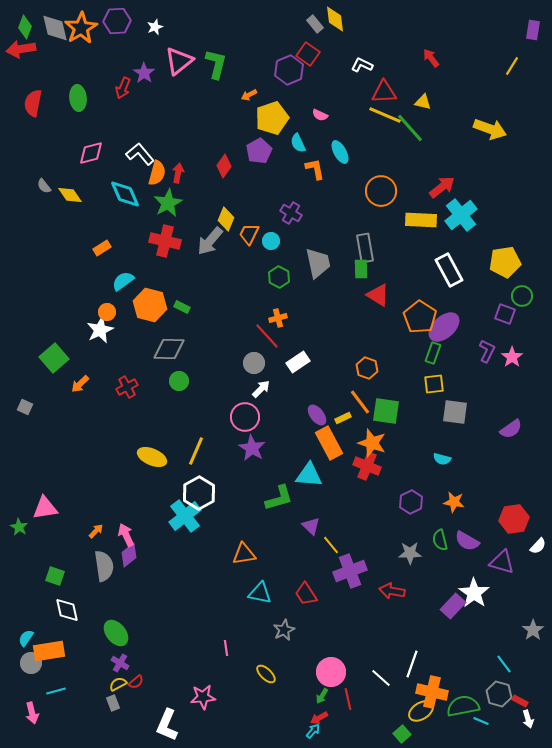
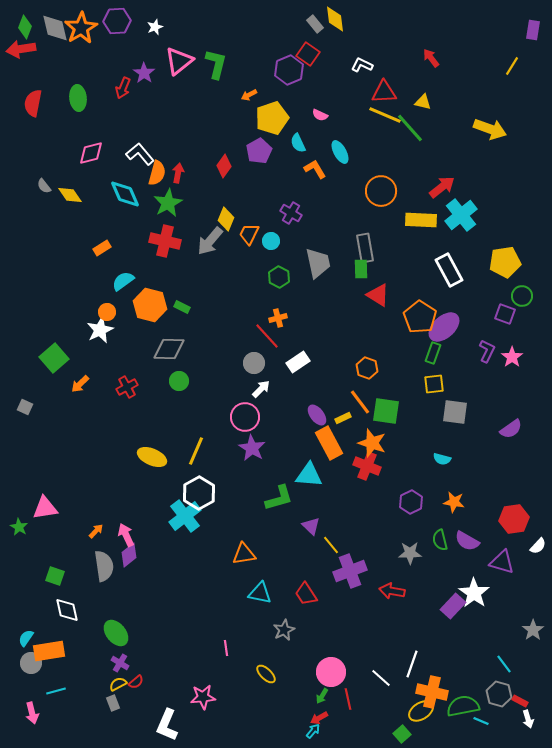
orange L-shape at (315, 169): rotated 20 degrees counterclockwise
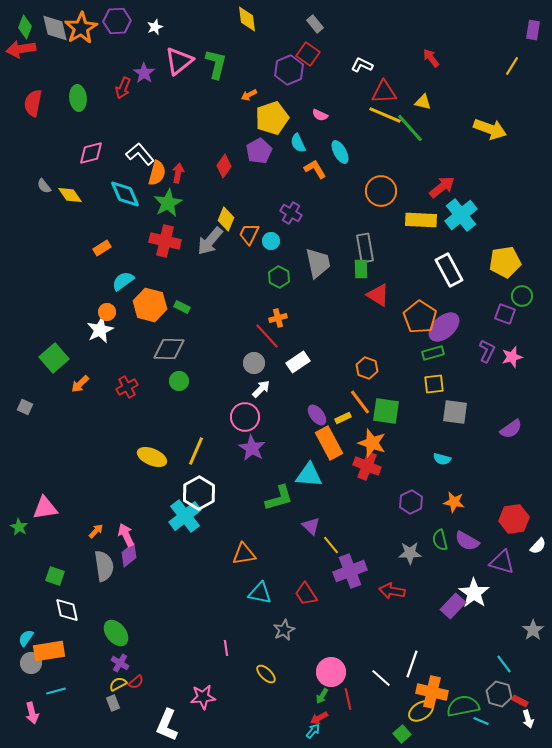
yellow diamond at (335, 19): moved 88 px left
green rectangle at (433, 353): rotated 55 degrees clockwise
pink star at (512, 357): rotated 20 degrees clockwise
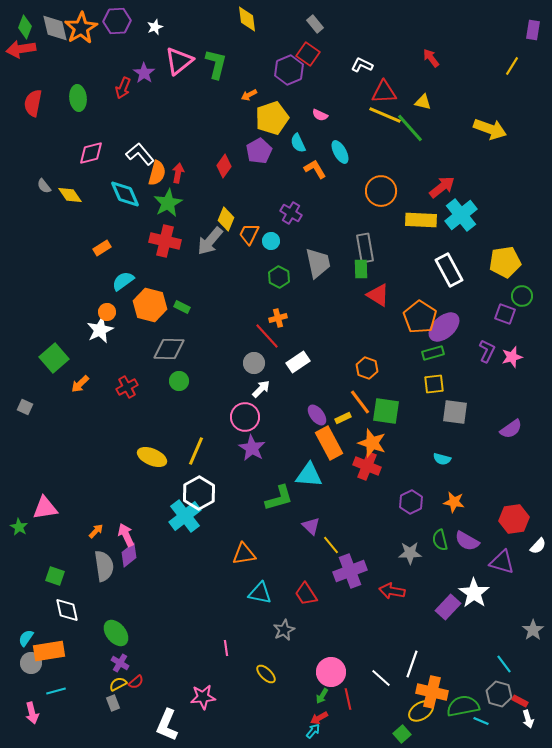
purple rectangle at (453, 606): moved 5 px left, 1 px down
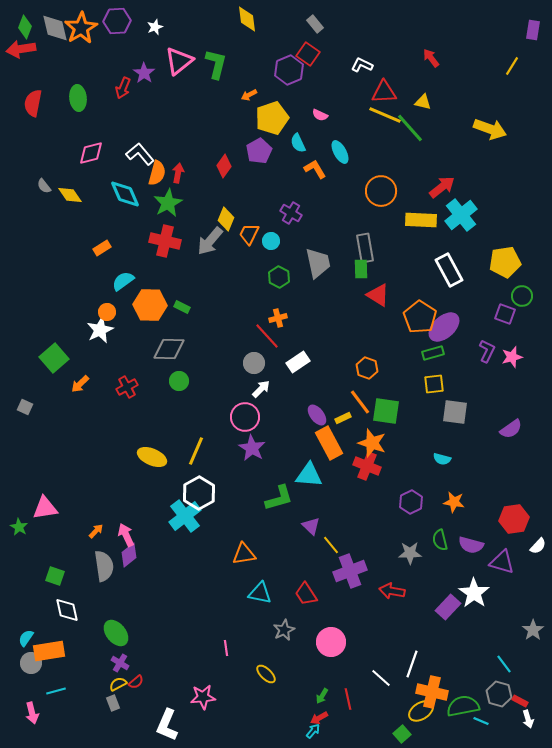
orange hexagon at (150, 305): rotated 12 degrees counterclockwise
purple semicircle at (467, 541): moved 4 px right, 4 px down; rotated 15 degrees counterclockwise
pink circle at (331, 672): moved 30 px up
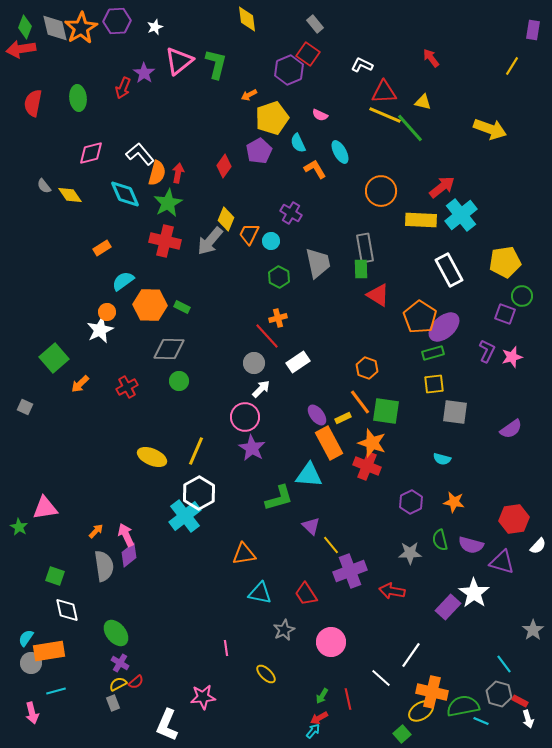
white line at (412, 664): moved 1 px left, 9 px up; rotated 16 degrees clockwise
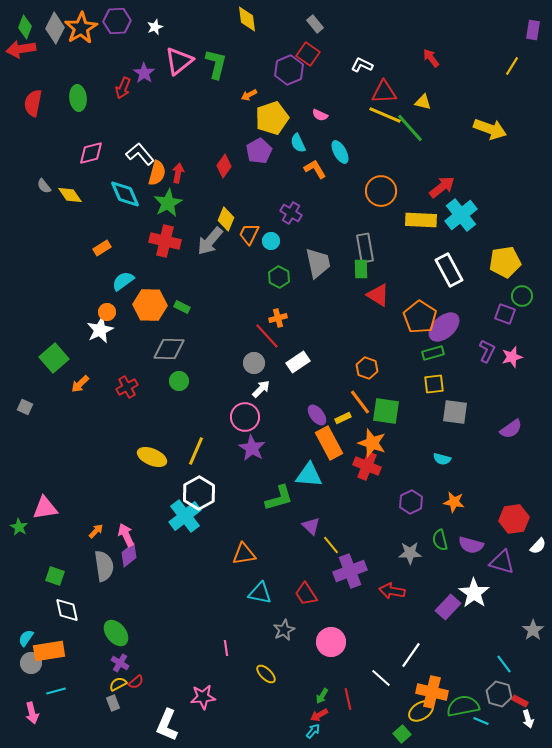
gray diamond at (55, 28): rotated 40 degrees clockwise
red arrow at (319, 718): moved 3 px up
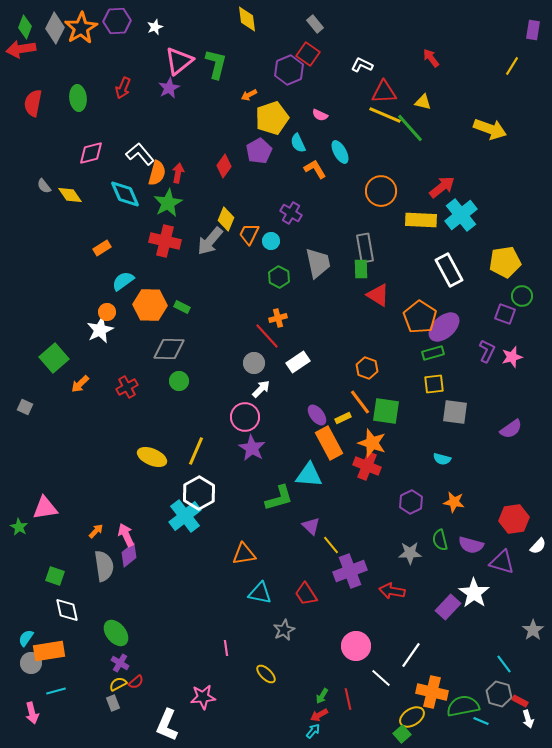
purple star at (144, 73): moved 25 px right, 15 px down; rotated 10 degrees clockwise
pink circle at (331, 642): moved 25 px right, 4 px down
yellow ellipse at (421, 711): moved 9 px left, 6 px down
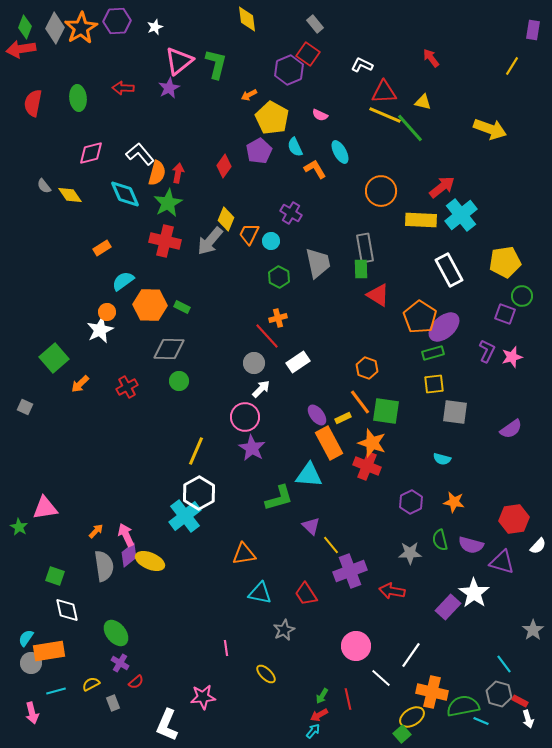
red arrow at (123, 88): rotated 70 degrees clockwise
yellow pentagon at (272, 118): rotated 24 degrees counterclockwise
cyan semicircle at (298, 143): moved 3 px left, 4 px down
yellow ellipse at (152, 457): moved 2 px left, 104 px down
yellow semicircle at (118, 684): moved 27 px left
